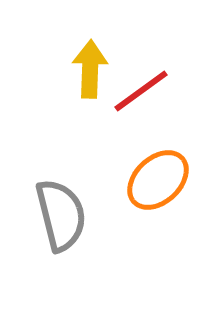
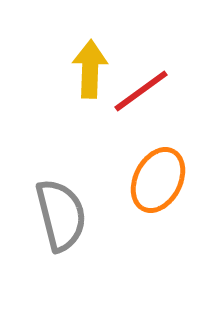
orange ellipse: rotated 20 degrees counterclockwise
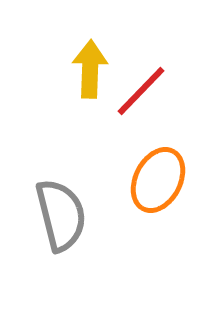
red line: rotated 10 degrees counterclockwise
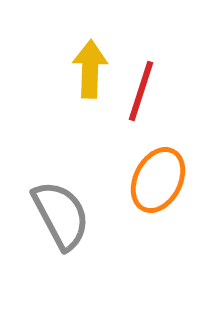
red line: rotated 26 degrees counterclockwise
gray semicircle: rotated 14 degrees counterclockwise
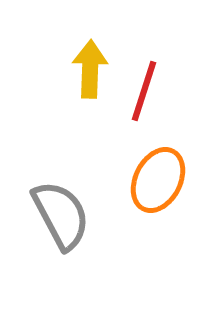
red line: moved 3 px right
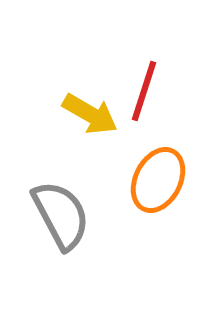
yellow arrow: moved 45 px down; rotated 118 degrees clockwise
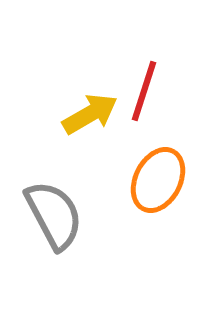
yellow arrow: rotated 60 degrees counterclockwise
gray semicircle: moved 7 px left
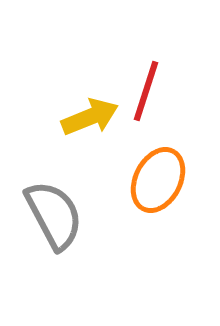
red line: moved 2 px right
yellow arrow: moved 3 px down; rotated 8 degrees clockwise
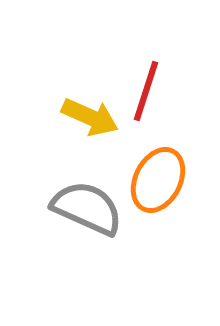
yellow arrow: rotated 46 degrees clockwise
gray semicircle: moved 33 px right, 7 px up; rotated 38 degrees counterclockwise
